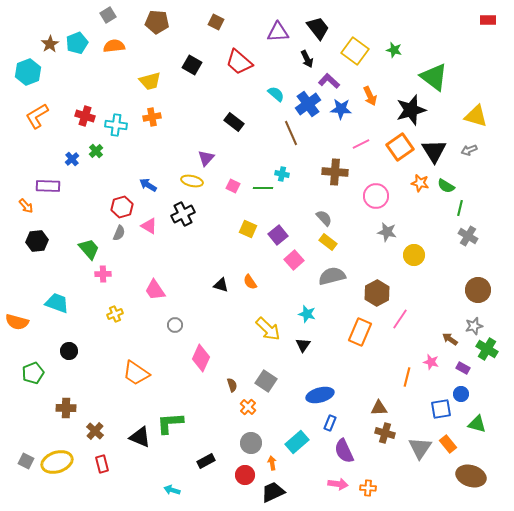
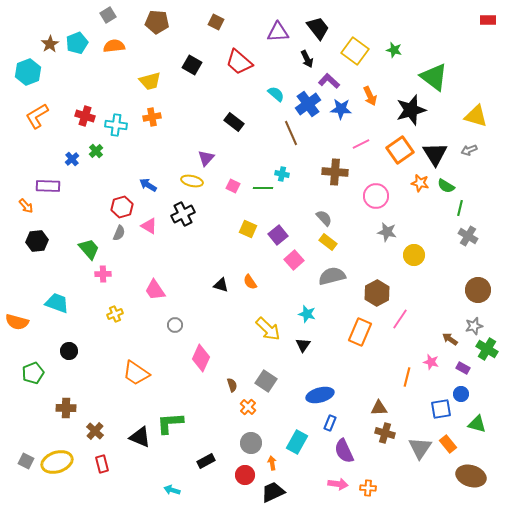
orange square at (400, 147): moved 3 px down
black triangle at (434, 151): moved 1 px right, 3 px down
cyan rectangle at (297, 442): rotated 20 degrees counterclockwise
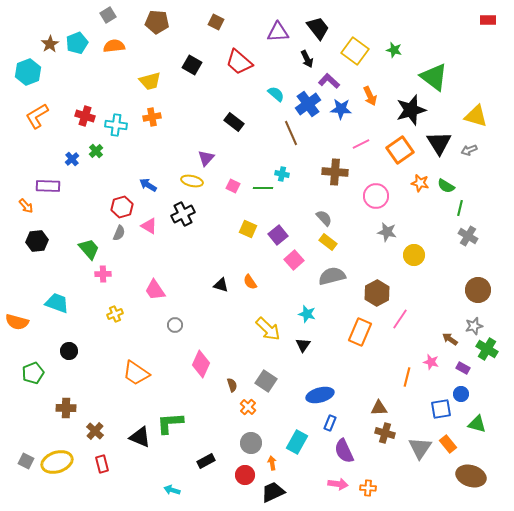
black triangle at (435, 154): moved 4 px right, 11 px up
pink diamond at (201, 358): moved 6 px down
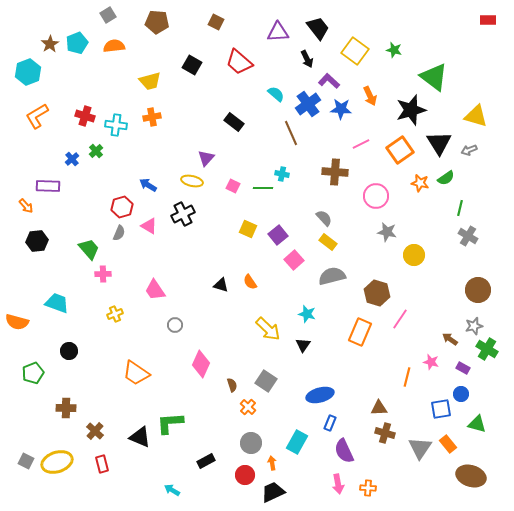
green semicircle at (446, 186): moved 8 px up; rotated 66 degrees counterclockwise
brown hexagon at (377, 293): rotated 15 degrees counterclockwise
pink arrow at (338, 484): rotated 72 degrees clockwise
cyan arrow at (172, 490): rotated 14 degrees clockwise
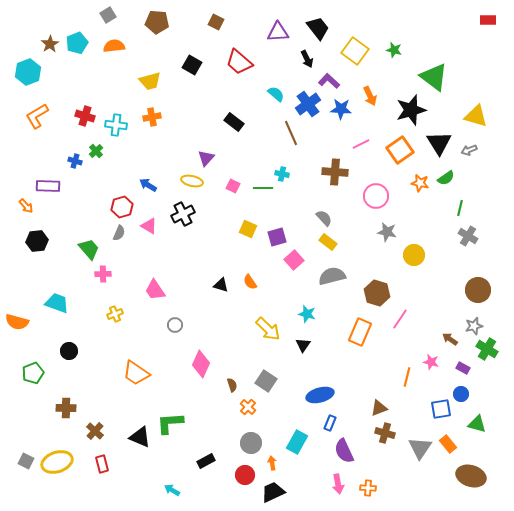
blue cross at (72, 159): moved 3 px right, 2 px down; rotated 32 degrees counterclockwise
purple square at (278, 235): moved 1 px left, 2 px down; rotated 24 degrees clockwise
brown triangle at (379, 408): rotated 18 degrees counterclockwise
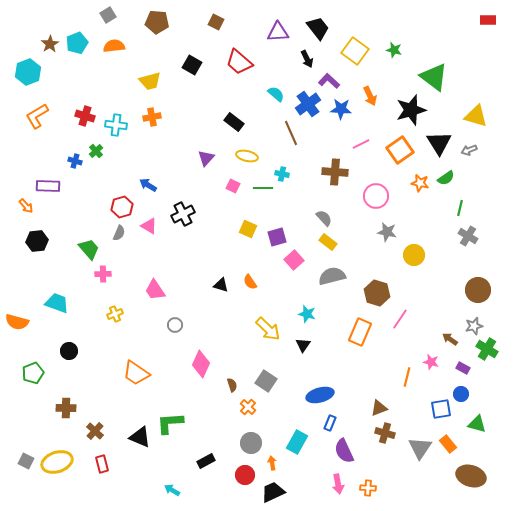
yellow ellipse at (192, 181): moved 55 px right, 25 px up
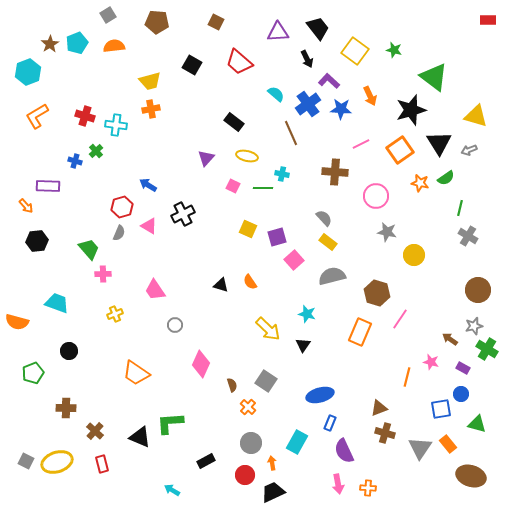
orange cross at (152, 117): moved 1 px left, 8 px up
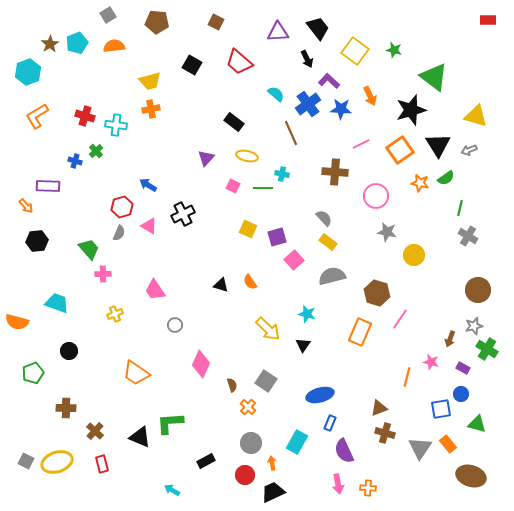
black triangle at (439, 143): moved 1 px left, 2 px down
brown arrow at (450, 339): rotated 105 degrees counterclockwise
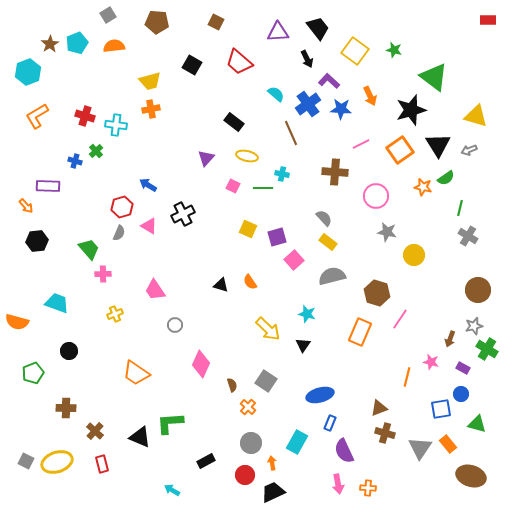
orange star at (420, 183): moved 3 px right, 4 px down
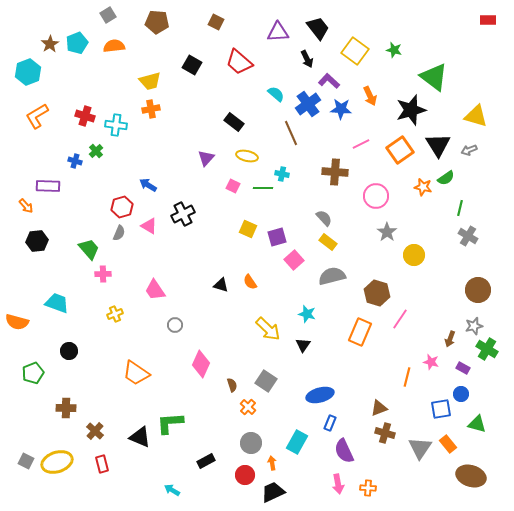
gray star at (387, 232): rotated 24 degrees clockwise
